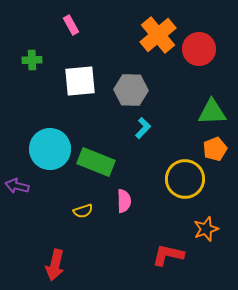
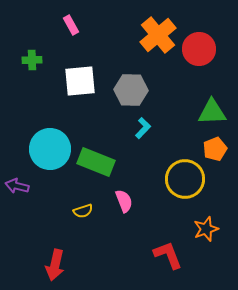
pink semicircle: rotated 20 degrees counterclockwise
red L-shape: rotated 56 degrees clockwise
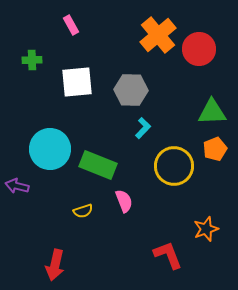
white square: moved 3 px left, 1 px down
green rectangle: moved 2 px right, 3 px down
yellow circle: moved 11 px left, 13 px up
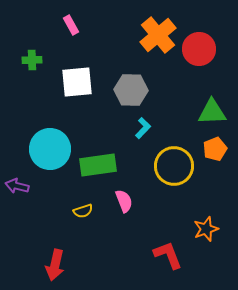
green rectangle: rotated 30 degrees counterclockwise
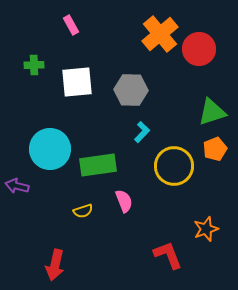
orange cross: moved 2 px right, 1 px up
green cross: moved 2 px right, 5 px down
green triangle: rotated 16 degrees counterclockwise
cyan L-shape: moved 1 px left, 4 px down
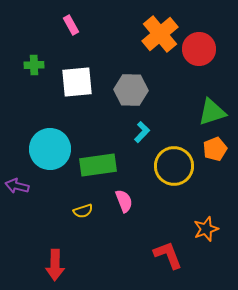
red arrow: rotated 12 degrees counterclockwise
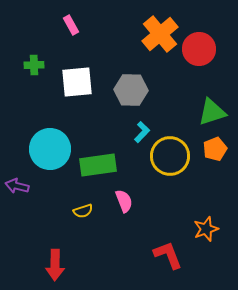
yellow circle: moved 4 px left, 10 px up
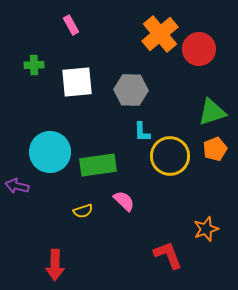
cyan L-shape: rotated 135 degrees clockwise
cyan circle: moved 3 px down
pink semicircle: rotated 25 degrees counterclockwise
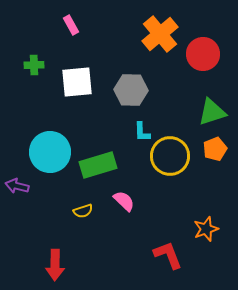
red circle: moved 4 px right, 5 px down
green rectangle: rotated 9 degrees counterclockwise
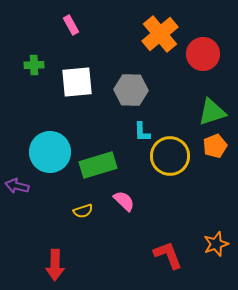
orange pentagon: moved 3 px up
orange star: moved 10 px right, 15 px down
